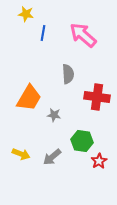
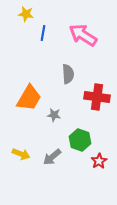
pink arrow: rotated 8 degrees counterclockwise
green hexagon: moved 2 px left, 1 px up; rotated 10 degrees clockwise
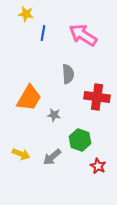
red star: moved 1 px left, 5 px down; rotated 14 degrees counterclockwise
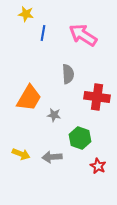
green hexagon: moved 2 px up
gray arrow: rotated 36 degrees clockwise
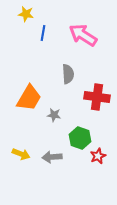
red star: moved 10 px up; rotated 21 degrees clockwise
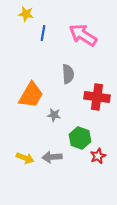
orange trapezoid: moved 2 px right, 3 px up
yellow arrow: moved 4 px right, 4 px down
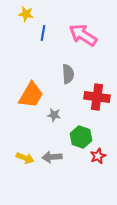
green hexagon: moved 1 px right, 1 px up
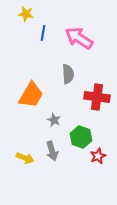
pink arrow: moved 4 px left, 3 px down
gray star: moved 5 px down; rotated 16 degrees clockwise
gray arrow: moved 6 px up; rotated 102 degrees counterclockwise
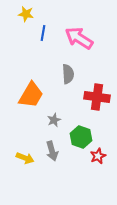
gray star: rotated 24 degrees clockwise
